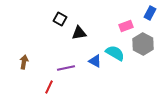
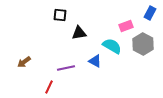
black square: moved 4 px up; rotated 24 degrees counterclockwise
cyan semicircle: moved 3 px left, 7 px up
brown arrow: rotated 136 degrees counterclockwise
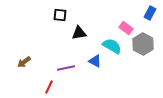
pink rectangle: moved 2 px down; rotated 56 degrees clockwise
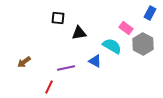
black square: moved 2 px left, 3 px down
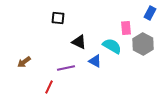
pink rectangle: rotated 48 degrees clockwise
black triangle: moved 9 px down; rotated 35 degrees clockwise
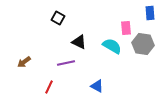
blue rectangle: rotated 32 degrees counterclockwise
black square: rotated 24 degrees clockwise
gray hexagon: rotated 20 degrees counterclockwise
blue triangle: moved 2 px right, 25 px down
purple line: moved 5 px up
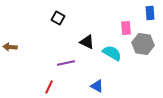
black triangle: moved 8 px right
cyan semicircle: moved 7 px down
brown arrow: moved 14 px left, 15 px up; rotated 40 degrees clockwise
